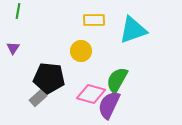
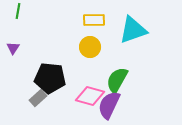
yellow circle: moved 9 px right, 4 px up
black pentagon: moved 1 px right
pink diamond: moved 1 px left, 2 px down
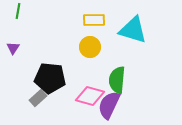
cyan triangle: rotated 36 degrees clockwise
green semicircle: rotated 24 degrees counterclockwise
